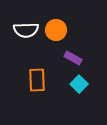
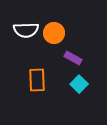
orange circle: moved 2 px left, 3 px down
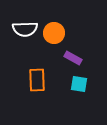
white semicircle: moved 1 px left, 1 px up
cyan square: rotated 36 degrees counterclockwise
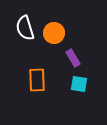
white semicircle: moved 1 px up; rotated 75 degrees clockwise
purple rectangle: rotated 30 degrees clockwise
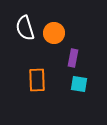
purple rectangle: rotated 42 degrees clockwise
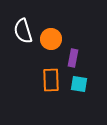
white semicircle: moved 2 px left, 3 px down
orange circle: moved 3 px left, 6 px down
orange rectangle: moved 14 px right
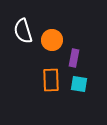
orange circle: moved 1 px right, 1 px down
purple rectangle: moved 1 px right
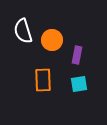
purple rectangle: moved 3 px right, 3 px up
orange rectangle: moved 8 px left
cyan square: rotated 18 degrees counterclockwise
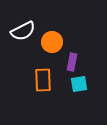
white semicircle: rotated 100 degrees counterclockwise
orange circle: moved 2 px down
purple rectangle: moved 5 px left, 7 px down
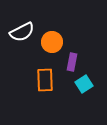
white semicircle: moved 1 px left, 1 px down
orange rectangle: moved 2 px right
cyan square: moved 5 px right; rotated 24 degrees counterclockwise
